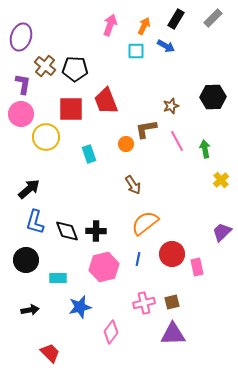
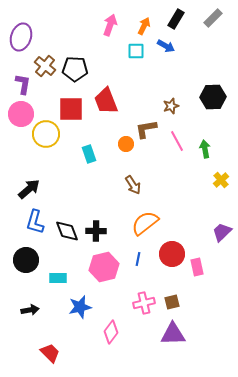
yellow circle at (46, 137): moved 3 px up
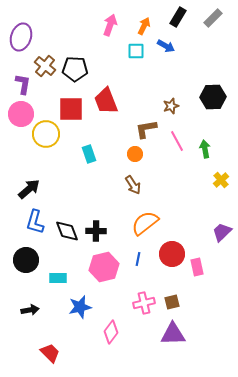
black rectangle at (176, 19): moved 2 px right, 2 px up
orange circle at (126, 144): moved 9 px right, 10 px down
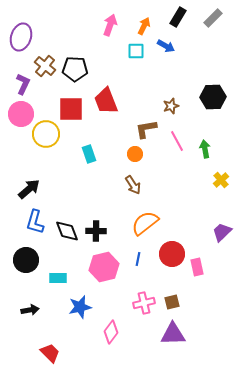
purple L-shape at (23, 84): rotated 15 degrees clockwise
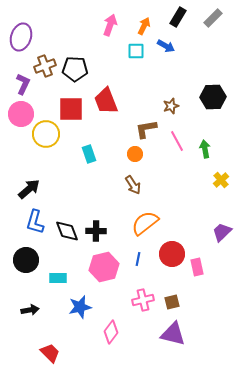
brown cross at (45, 66): rotated 30 degrees clockwise
pink cross at (144, 303): moved 1 px left, 3 px up
purple triangle at (173, 334): rotated 16 degrees clockwise
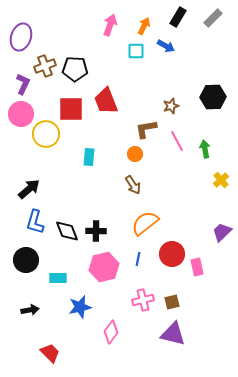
cyan rectangle at (89, 154): moved 3 px down; rotated 24 degrees clockwise
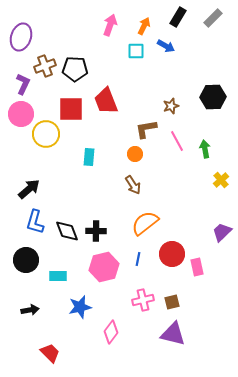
cyan rectangle at (58, 278): moved 2 px up
